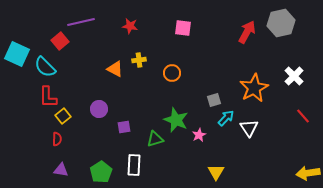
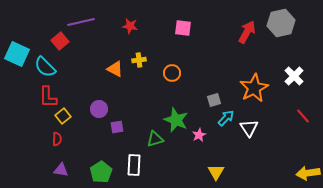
purple square: moved 7 px left
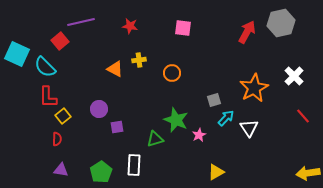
yellow triangle: rotated 30 degrees clockwise
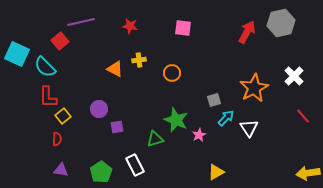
white rectangle: moved 1 px right; rotated 30 degrees counterclockwise
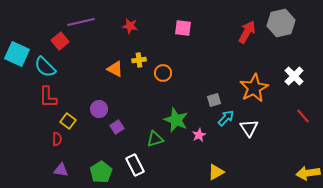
orange circle: moved 9 px left
yellow square: moved 5 px right, 5 px down; rotated 14 degrees counterclockwise
purple square: rotated 24 degrees counterclockwise
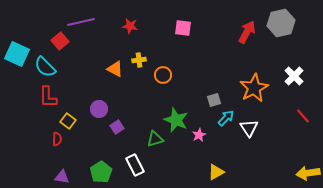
orange circle: moved 2 px down
purple triangle: moved 1 px right, 7 px down
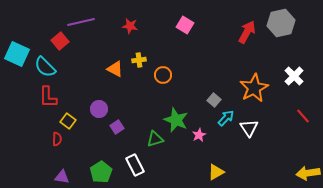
pink square: moved 2 px right, 3 px up; rotated 24 degrees clockwise
gray square: rotated 32 degrees counterclockwise
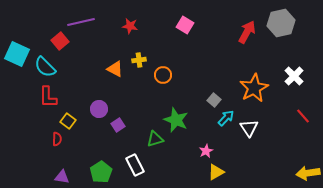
purple square: moved 1 px right, 2 px up
pink star: moved 7 px right, 16 px down
